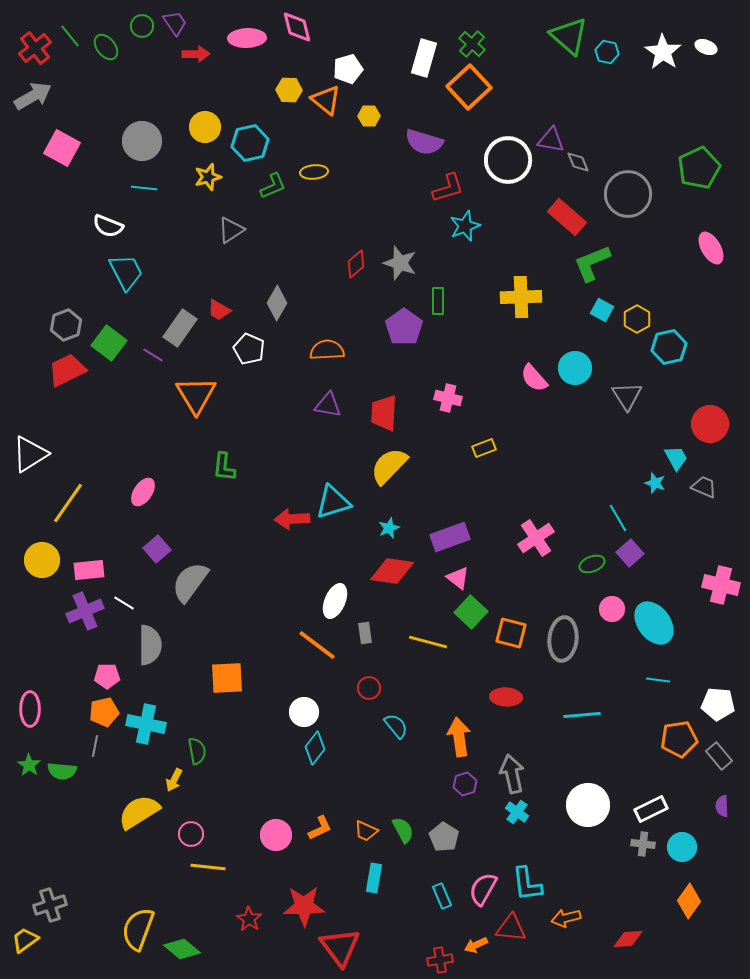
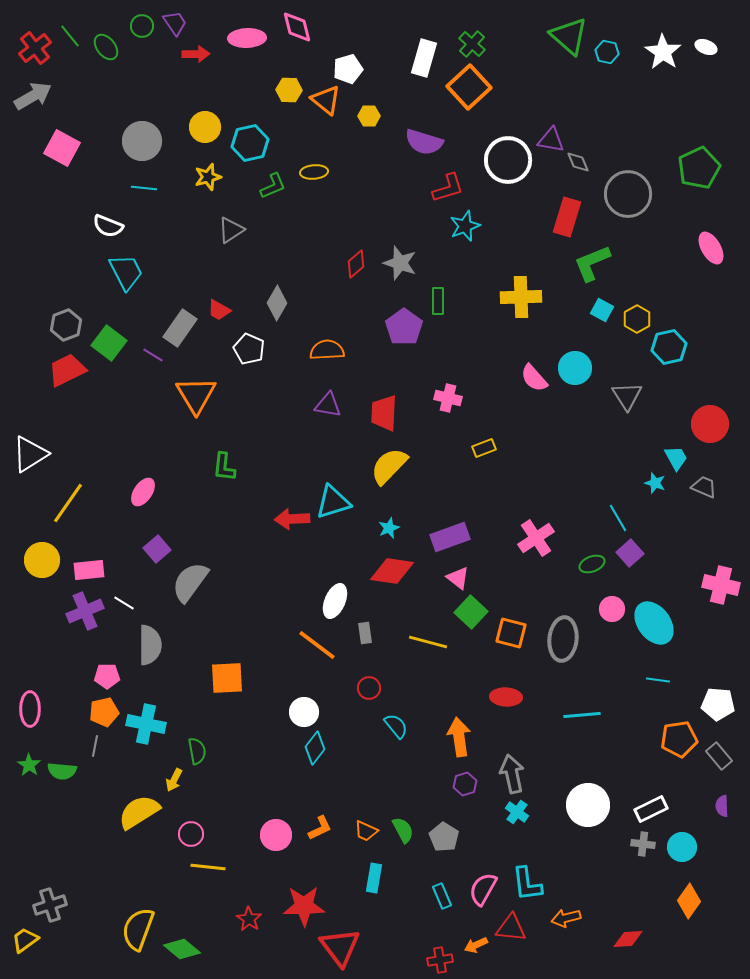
red rectangle at (567, 217): rotated 66 degrees clockwise
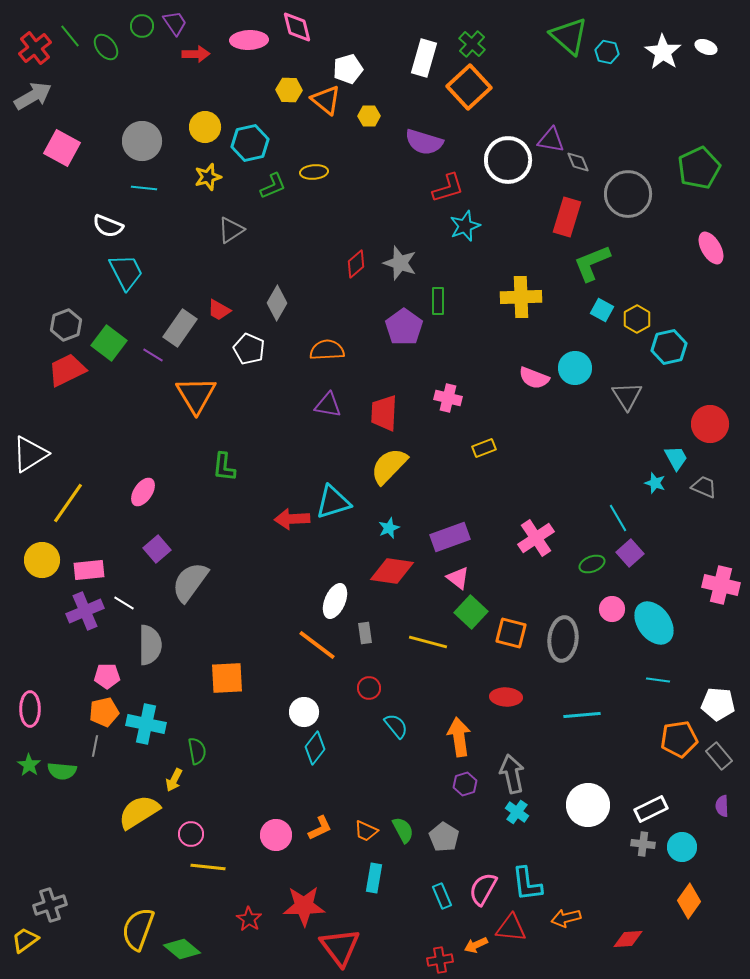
pink ellipse at (247, 38): moved 2 px right, 2 px down
pink semicircle at (534, 378): rotated 28 degrees counterclockwise
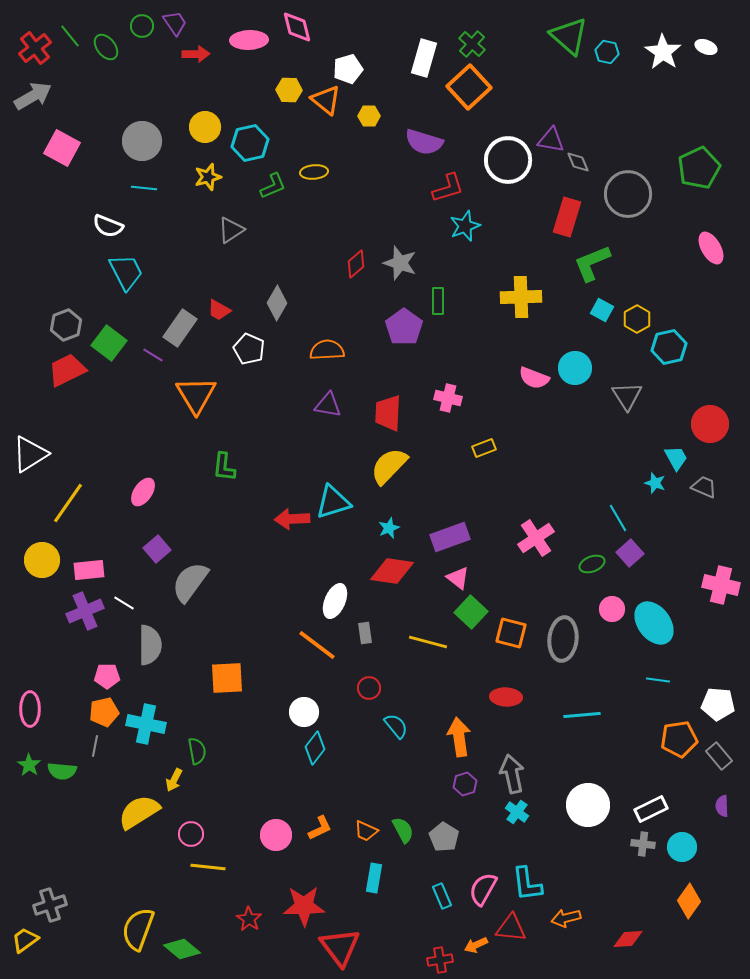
red trapezoid at (384, 413): moved 4 px right
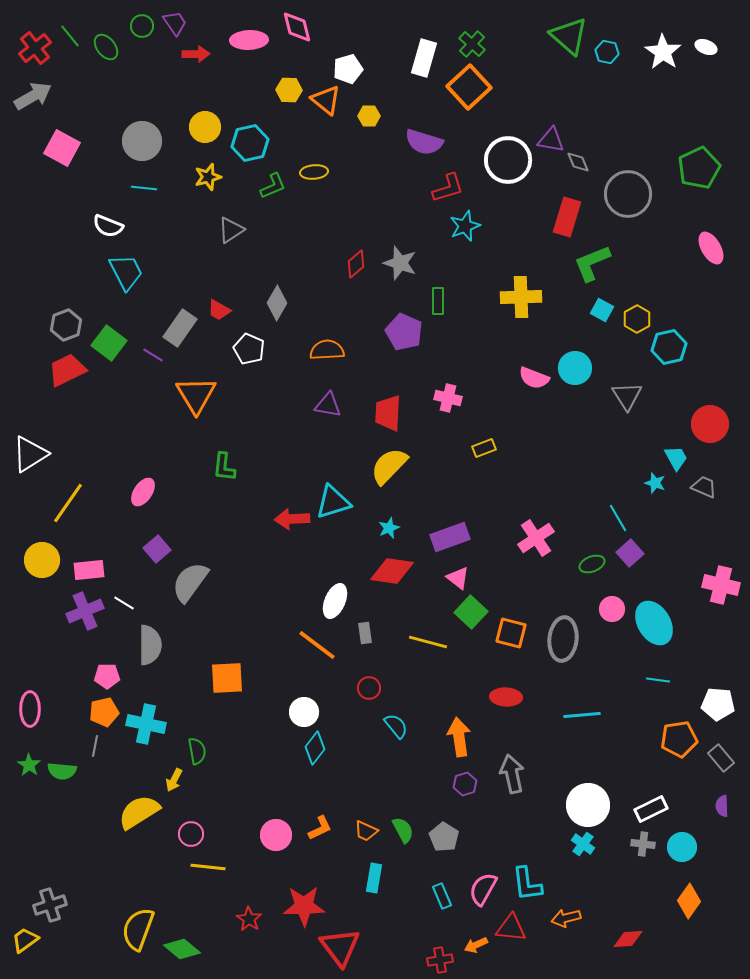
purple pentagon at (404, 327): moved 5 px down; rotated 12 degrees counterclockwise
cyan ellipse at (654, 623): rotated 6 degrees clockwise
gray rectangle at (719, 756): moved 2 px right, 2 px down
cyan cross at (517, 812): moved 66 px right, 32 px down
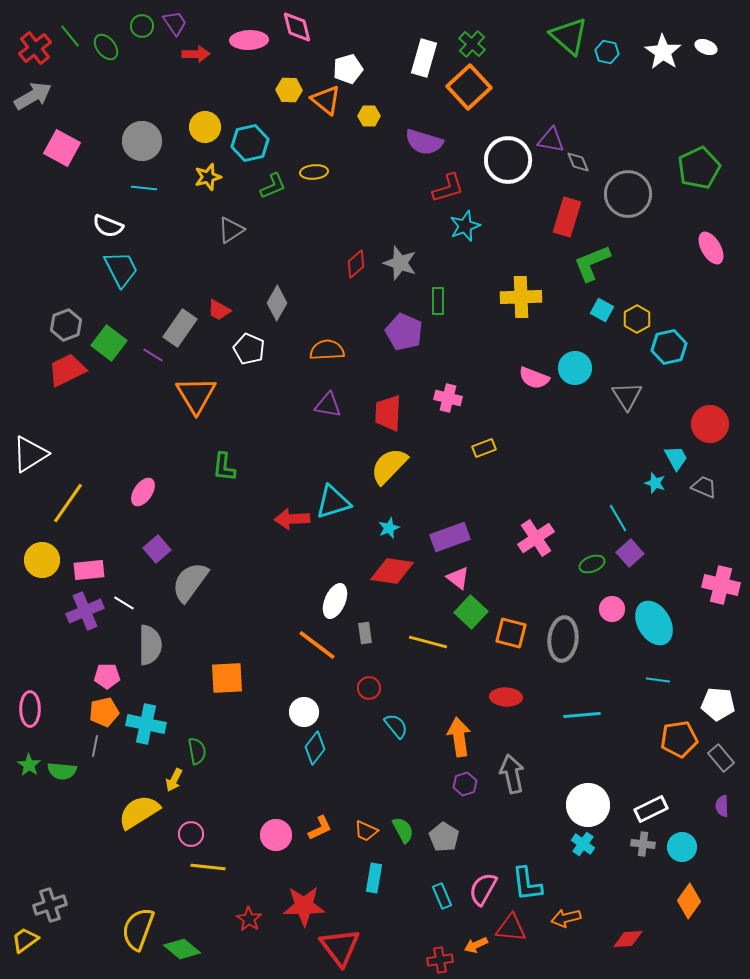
cyan trapezoid at (126, 272): moved 5 px left, 3 px up
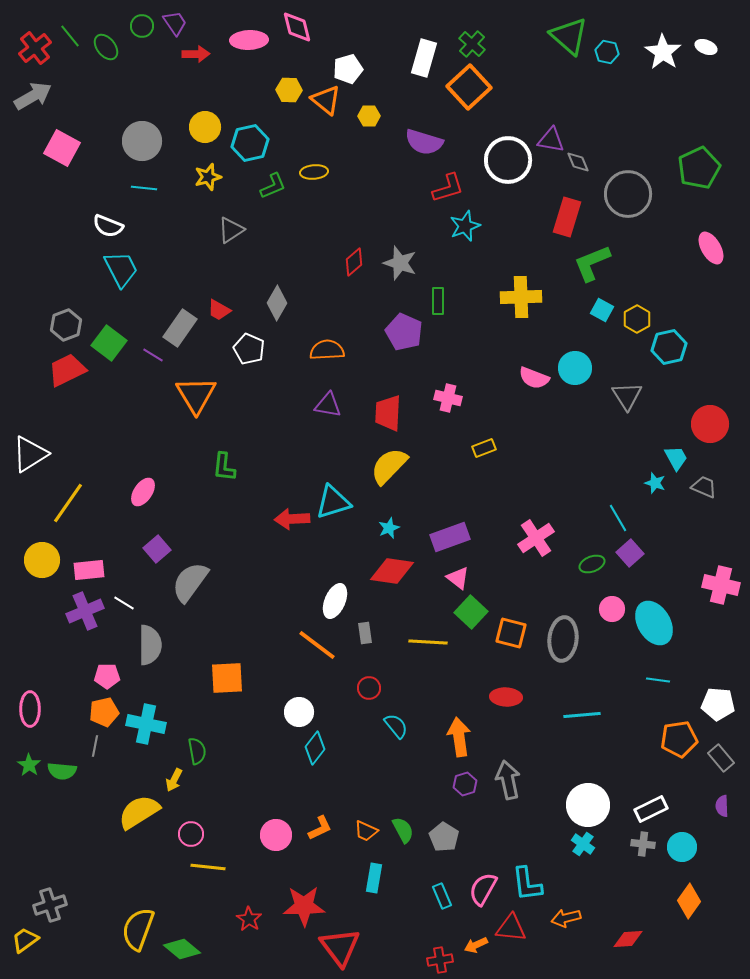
red diamond at (356, 264): moved 2 px left, 2 px up
yellow line at (428, 642): rotated 12 degrees counterclockwise
white circle at (304, 712): moved 5 px left
gray arrow at (512, 774): moved 4 px left, 6 px down
